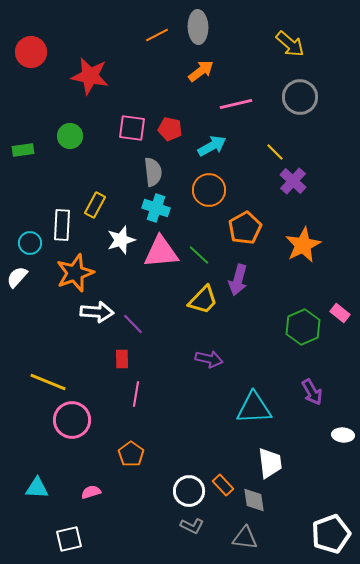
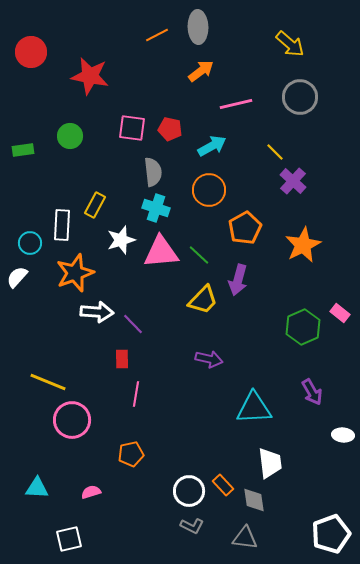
orange pentagon at (131, 454): rotated 25 degrees clockwise
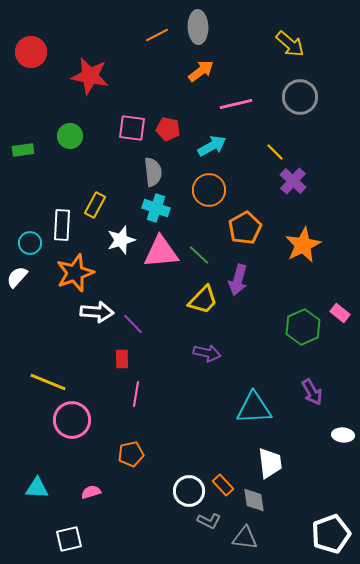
red pentagon at (170, 129): moved 2 px left
purple arrow at (209, 359): moved 2 px left, 6 px up
gray L-shape at (192, 526): moved 17 px right, 5 px up
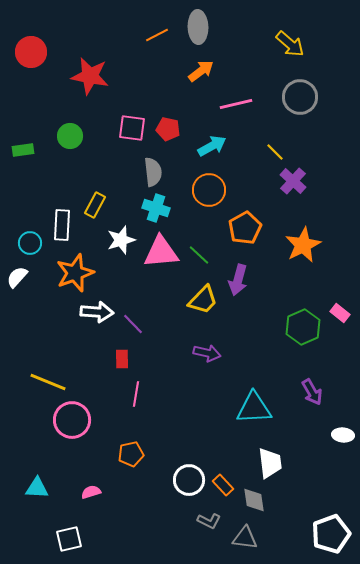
white circle at (189, 491): moved 11 px up
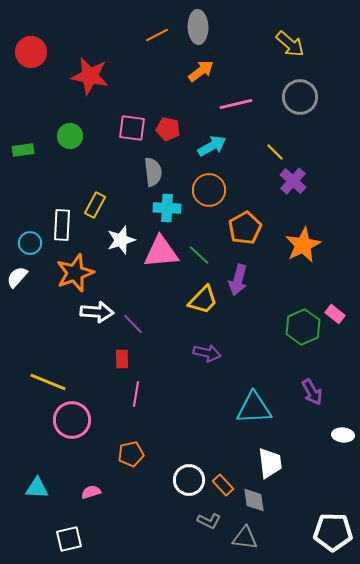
cyan cross at (156, 208): moved 11 px right; rotated 16 degrees counterclockwise
pink rectangle at (340, 313): moved 5 px left, 1 px down
white pentagon at (331, 534): moved 2 px right, 2 px up; rotated 21 degrees clockwise
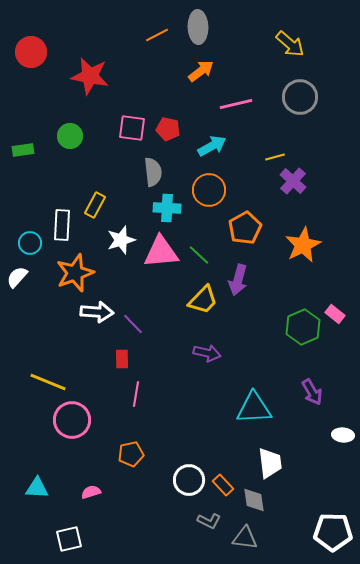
yellow line at (275, 152): moved 5 px down; rotated 60 degrees counterclockwise
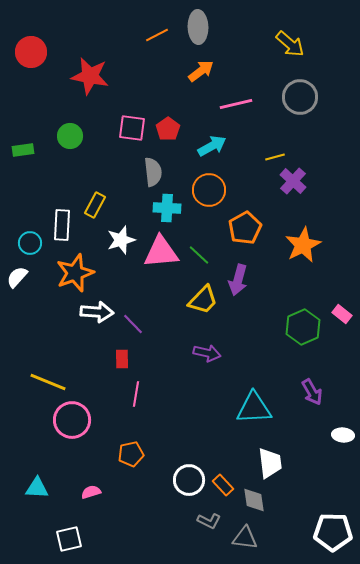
red pentagon at (168, 129): rotated 25 degrees clockwise
pink rectangle at (335, 314): moved 7 px right
